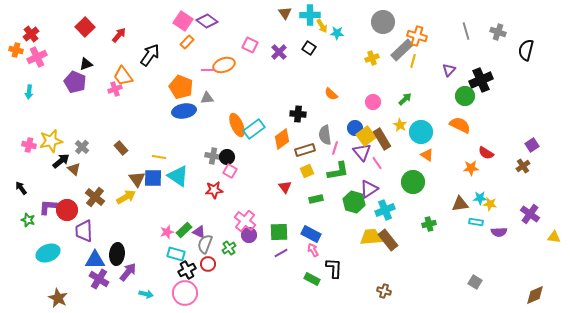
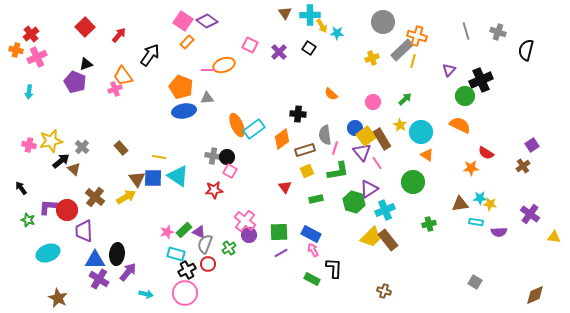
yellow trapezoid at (371, 237): rotated 140 degrees clockwise
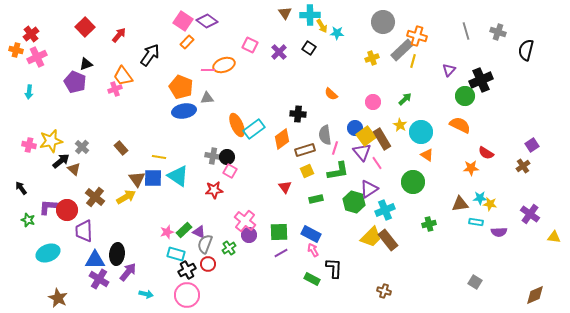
pink circle at (185, 293): moved 2 px right, 2 px down
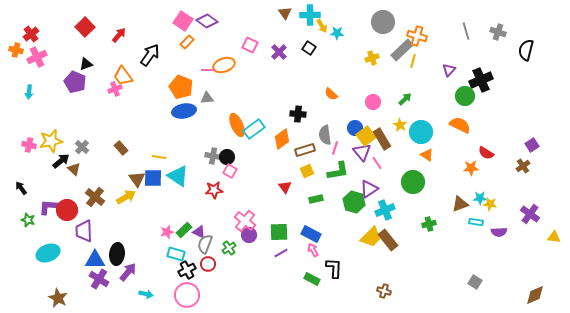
brown triangle at (460, 204): rotated 12 degrees counterclockwise
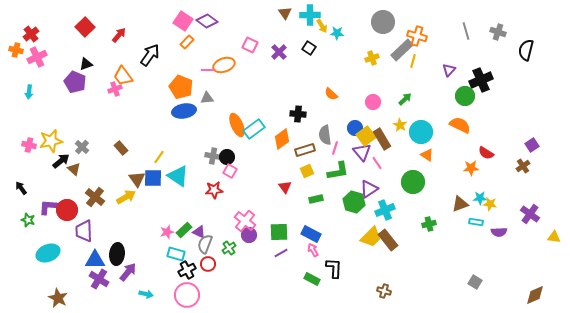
yellow line at (159, 157): rotated 64 degrees counterclockwise
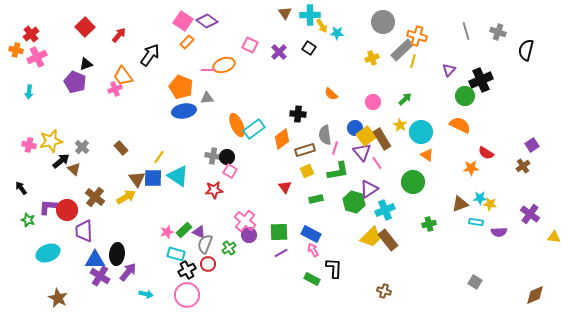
purple cross at (99, 279): moved 1 px right, 3 px up
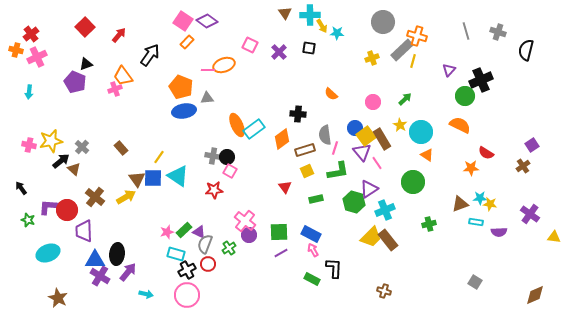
black square at (309, 48): rotated 24 degrees counterclockwise
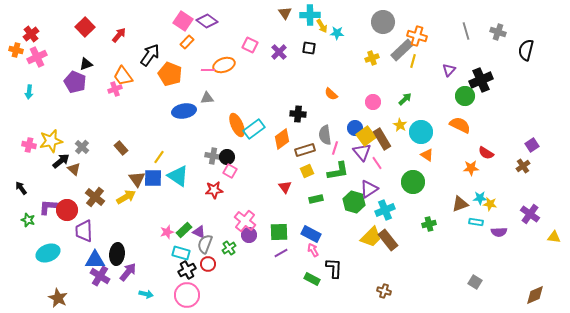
orange pentagon at (181, 87): moved 11 px left, 13 px up
cyan rectangle at (176, 254): moved 5 px right, 1 px up
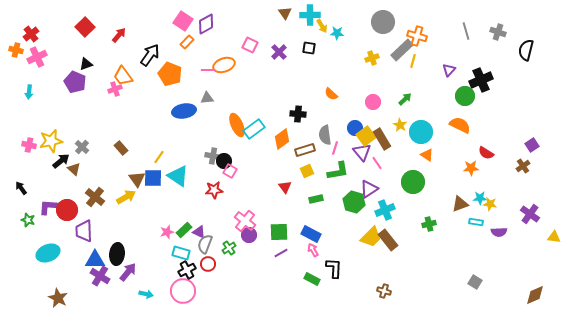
purple diamond at (207, 21): moved 1 px left, 3 px down; rotated 65 degrees counterclockwise
black circle at (227, 157): moved 3 px left, 4 px down
pink circle at (187, 295): moved 4 px left, 4 px up
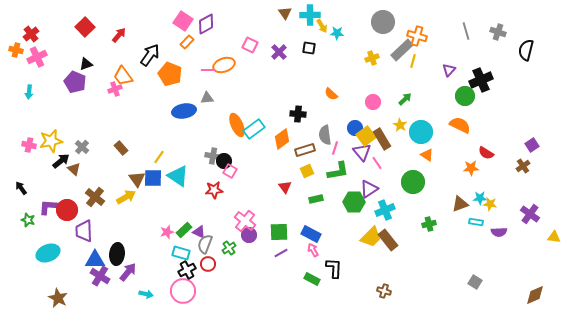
green hexagon at (354, 202): rotated 15 degrees counterclockwise
